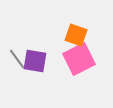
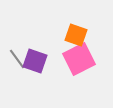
purple square: rotated 10 degrees clockwise
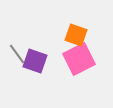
gray line: moved 5 px up
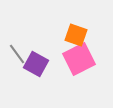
purple square: moved 1 px right, 3 px down; rotated 10 degrees clockwise
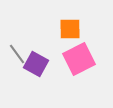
orange square: moved 6 px left, 6 px up; rotated 20 degrees counterclockwise
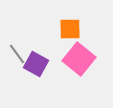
pink square: rotated 24 degrees counterclockwise
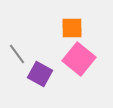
orange square: moved 2 px right, 1 px up
purple square: moved 4 px right, 10 px down
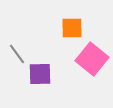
pink square: moved 13 px right
purple square: rotated 30 degrees counterclockwise
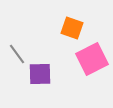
orange square: rotated 20 degrees clockwise
pink square: rotated 24 degrees clockwise
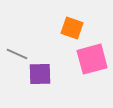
gray line: rotated 30 degrees counterclockwise
pink square: rotated 12 degrees clockwise
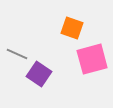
purple square: moved 1 px left; rotated 35 degrees clockwise
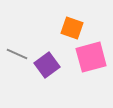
pink square: moved 1 px left, 2 px up
purple square: moved 8 px right, 9 px up; rotated 20 degrees clockwise
